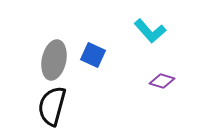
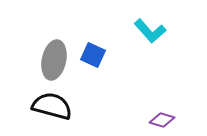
purple diamond: moved 39 px down
black semicircle: rotated 90 degrees clockwise
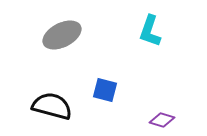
cyan L-shape: rotated 60 degrees clockwise
blue square: moved 12 px right, 35 px down; rotated 10 degrees counterclockwise
gray ellipse: moved 8 px right, 25 px up; rotated 51 degrees clockwise
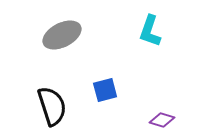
blue square: rotated 30 degrees counterclockwise
black semicircle: rotated 57 degrees clockwise
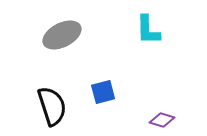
cyan L-shape: moved 2 px left, 1 px up; rotated 20 degrees counterclockwise
blue square: moved 2 px left, 2 px down
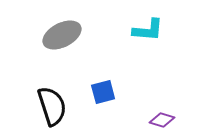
cyan L-shape: rotated 84 degrees counterclockwise
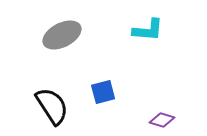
black semicircle: rotated 15 degrees counterclockwise
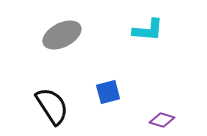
blue square: moved 5 px right
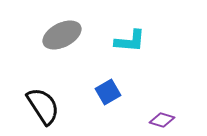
cyan L-shape: moved 18 px left, 11 px down
blue square: rotated 15 degrees counterclockwise
black semicircle: moved 9 px left
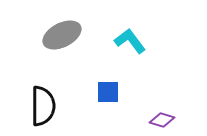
cyan L-shape: rotated 132 degrees counterclockwise
blue square: rotated 30 degrees clockwise
black semicircle: rotated 33 degrees clockwise
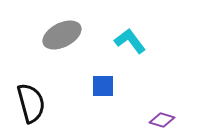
blue square: moved 5 px left, 6 px up
black semicircle: moved 12 px left, 3 px up; rotated 15 degrees counterclockwise
